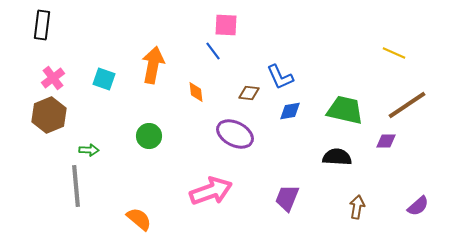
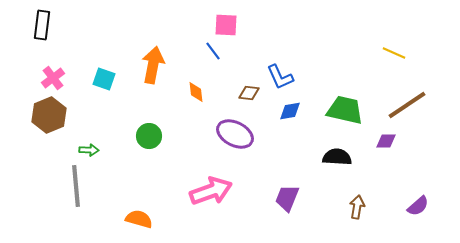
orange semicircle: rotated 24 degrees counterclockwise
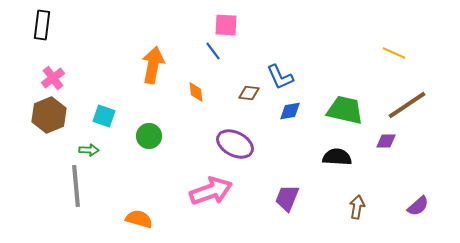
cyan square: moved 37 px down
purple ellipse: moved 10 px down
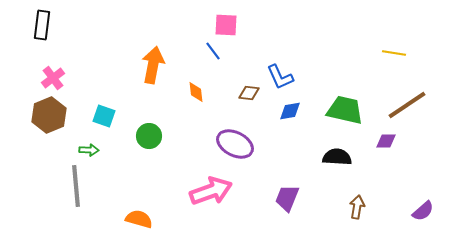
yellow line: rotated 15 degrees counterclockwise
purple semicircle: moved 5 px right, 5 px down
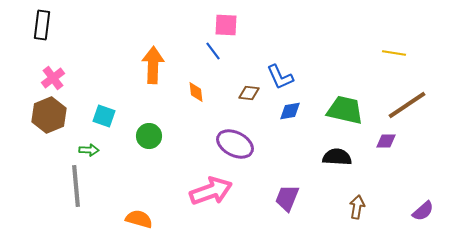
orange arrow: rotated 9 degrees counterclockwise
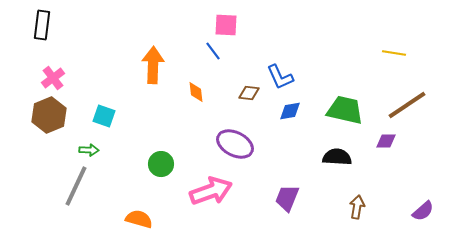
green circle: moved 12 px right, 28 px down
gray line: rotated 30 degrees clockwise
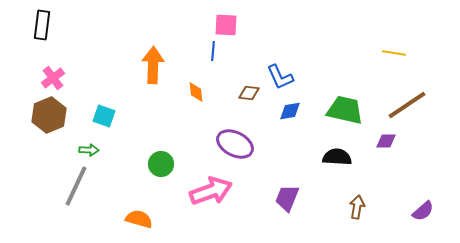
blue line: rotated 42 degrees clockwise
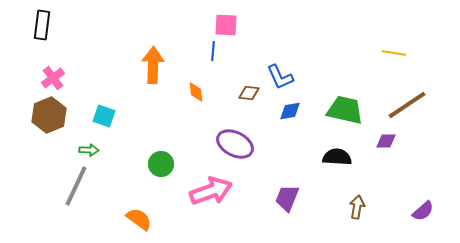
orange semicircle: rotated 20 degrees clockwise
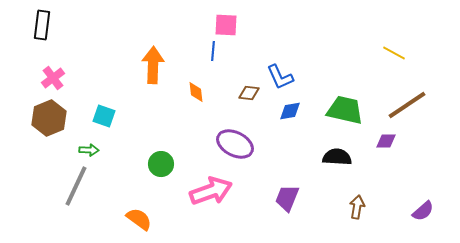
yellow line: rotated 20 degrees clockwise
brown hexagon: moved 3 px down
